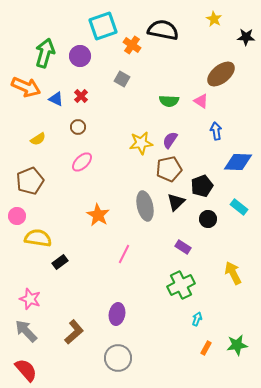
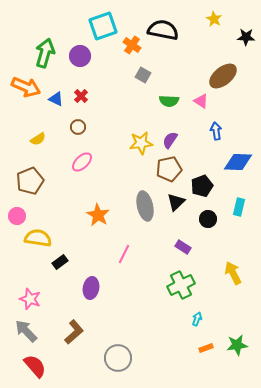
brown ellipse at (221, 74): moved 2 px right, 2 px down
gray square at (122, 79): moved 21 px right, 4 px up
cyan rectangle at (239, 207): rotated 66 degrees clockwise
purple ellipse at (117, 314): moved 26 px left, 26 px up
orange rectangle at (206, 348): rotated 40 degrees clockwise
red semicircle at (26, 370): moved 9 px right, 4 px up
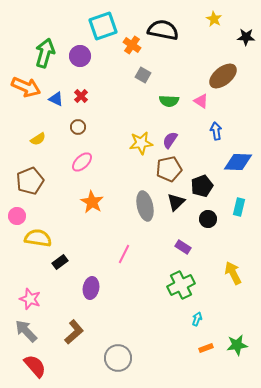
orange star at (98, 215): moved 6 px left, 13 px up
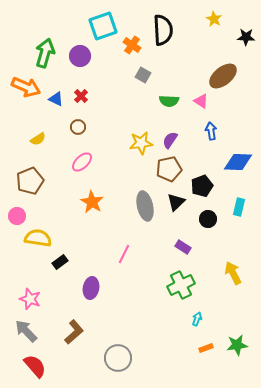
black semicircle at (163, 30): rotated 76 degrees clockwise
blue arrow at (216, 131): moved 5 px left
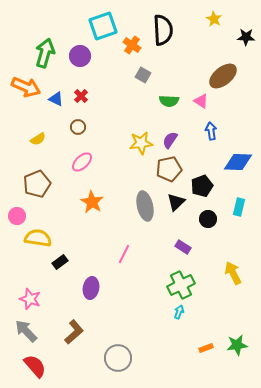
brown pentagon at (30, 181): moved 7 px right, 3 px down
cyan arrow at (197, 319): moved 18 px left, 7 px up
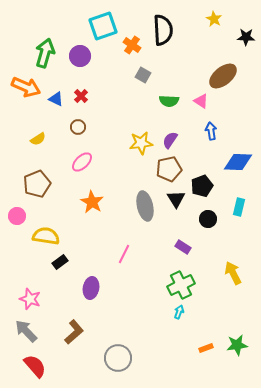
black triangle at (176, 202): moved 3 px up; rotated 18 degrees counterclockwise
yellow semicircle at (38, 238): moved 8 px right, 2 px up
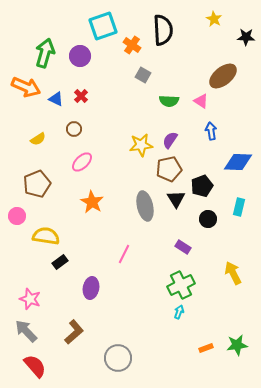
brown circle at (78, 127): moved 4 px left, 2 px down
yellow star at (141, 143): moved 2 px down
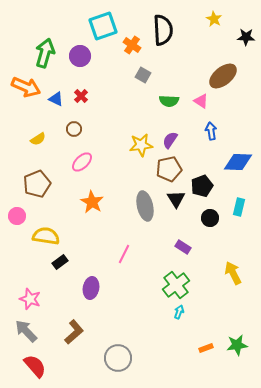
black circle at (208, 219): moved 2 px right, 1 px up
green cross at (181, 285): moved 5 px left; rotated 12 degrees counterclockwise
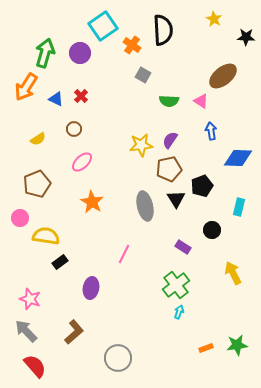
cyan square at (103, 26): rotated 16 degrees counterclockwise
purple circle at (80, 56): moved 3 px up
orange arrow at (26, 87): rotated 100 degrees clockwise
blue diamond at (238, 162): moved 4 px up
pink circle at (17, 216): moved 3 px right, 2 px down
black circle at (210, 218): moved 2 px right, 12 px down
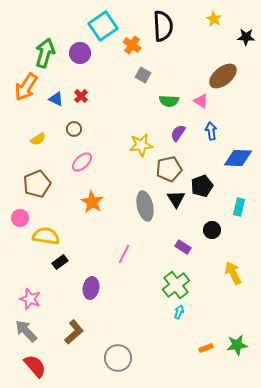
black semicircle at (163, 30): moved 4 px up
purple semicircle at (170, 140): moved 8 px right, 7 px up
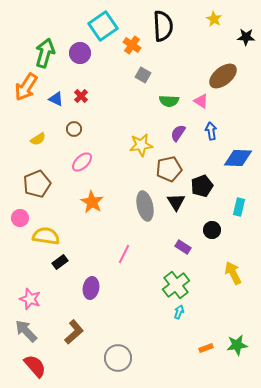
black triangle at (176, 199): moved 3 px down
